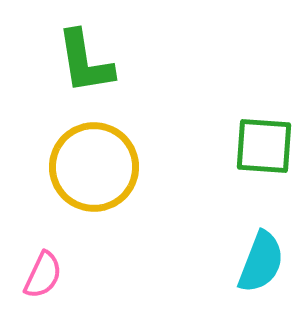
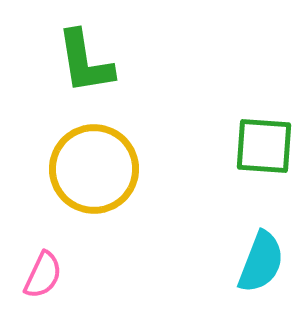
yellow circle: moved 2 px down
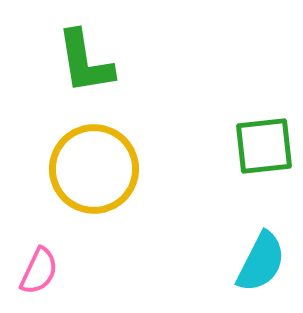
green square: rotated 10 degrees counterclockwise
cyan semicircle: rotated 6 degrees clockwise
pink semicircle: moved 4 px left, 4 px up
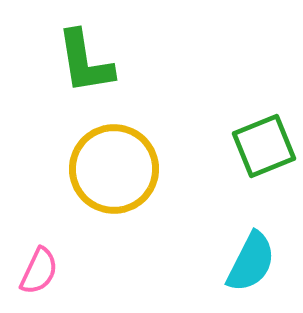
green square: rotated 16 degrees counterclockwise
yellow circle: moved 20 px right
cyan semicircle: moved 10 px left
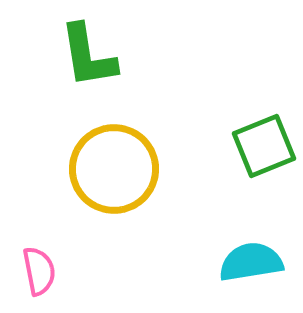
green L-shape: moved 3 px right, 6 px up
cyan semicircle: rotated 126 degrees counterclockwise
pink semicircle: rotated 36 degrees counterclockwise
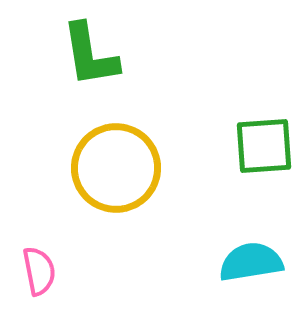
green L-shape: moved 2 px right, 1 px up
green square: rotated 18 degrees clockwise
yellow circle: moved 2 px right, 1 px up
